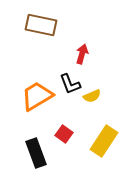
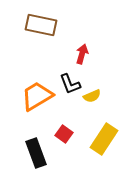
yellow rectangle: moved 2 px up
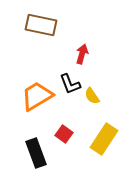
yellow semicircle: rotated 78 degrees clockwise
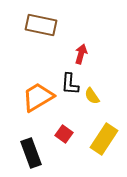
red arrow: moved 1 px left
black L-shape: rotated 25 degrees clockwise
orange trapezoid: moved 1 px right, 1 px down
black rectangle: moved 5 px left
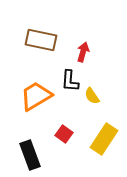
brown rectangle: moved 15 px down
red arrow: moved 2 px right, 2 px up
black L-shape: moved 3 px up
orange trapezoid: moved 2 px left, 1 px up
black rectangle: moved 1 px left, 2 px down
